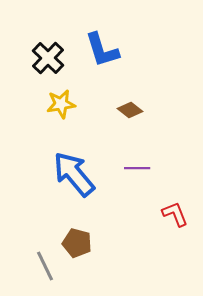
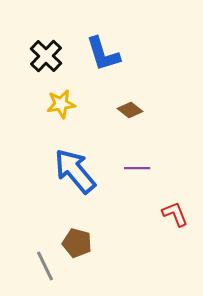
blue L-shape: moved 1 px right, 4 px down
black cross: moved 2 px left, 2 px up
blue arrow: moved 1 px right, 3 px up
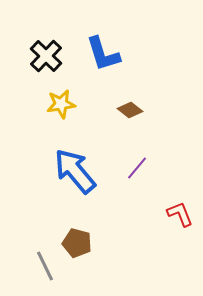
purple line: rotated 50 degrees counterclockwise
red L-shape: moved 5 px right
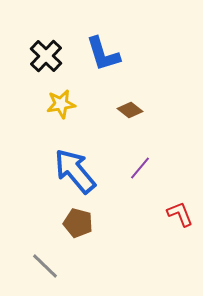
purple line: moved 3 px right
brown pentagon: moved 1 px right, 20 px up
gray line: rotated 20 degrees counterclockwise
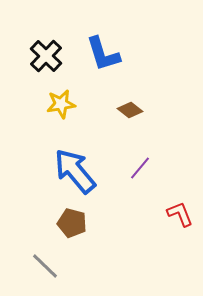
brown pentagon: moved 6 px left
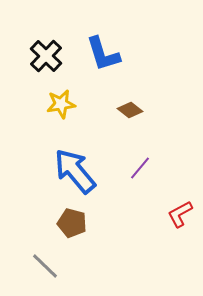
red L-shape: rotated 96 degrees counterclockwise
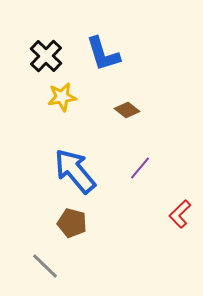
yellow star: moved 1 px right, 7 px up
brown diamond: moved 3 px left
red L-shape: rotated 16 degrees counterclockwise
